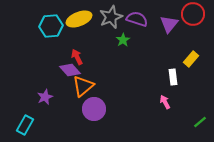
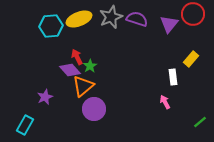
green star: moved 33 px left, 26 px down
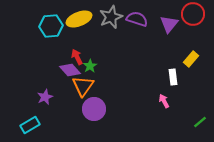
orange triangle: rotated 15 degrees counterclockwise
pink arrow: moved 1 px left, 1 px up
cyan rectangle: moved 5 px right; rotated 30 degrees clockwise
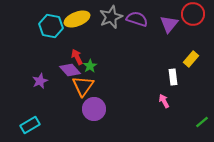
yellow ellipse: moved 2 px left
cyan hexagon: rotated 15 degrees clockwise
purple star: moved 5 px left, 16 px up
green line: moved 2 px right
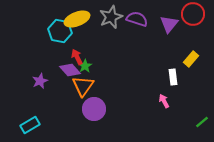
cyan hexagon: moved 9 px right, 5 px down
green star: moved 5 px left
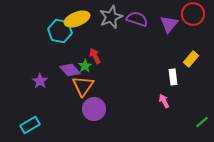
red arrow: moved 18 px right, 1 px up
purple star: rotated 14 degrees counterclockwise
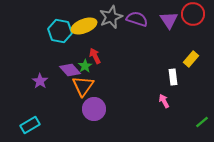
yellow ellipse: moved 7 px right, 7 px down
purple triangle: moved 4 px up; rotated 12 degrees counterclockwise
